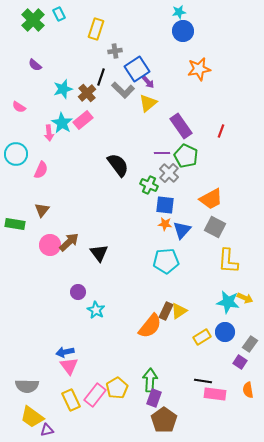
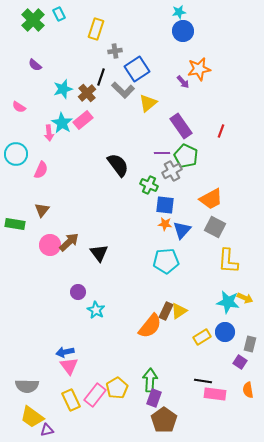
purple arrow at (148, 82): moved 35 px right
gray cross at (169, 173): moved 3 px right, 2 px up; rotated 18 degrees clockwise
gray rectangle at (250, 344): rotated 21 degrees counterclockwise
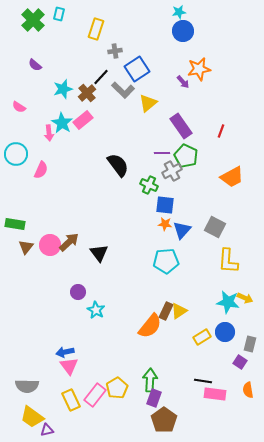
cyan rectangle at (59, 14): rotated 40 degrees clockwise
black line at (101, 77): rotated 24 degrees clockwise
orange trapezoid at (211, 199): moved 21 px right, 22 px up
brown triangle at (42, 210): moved 16 px left, 37 px down
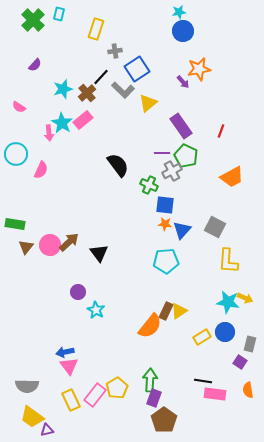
purple semicircle at (35, 65): rotated 88 degrees counterclockwise
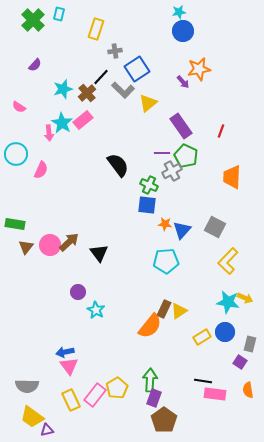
orange trapezoid at (232, 177): rotated 120 degrees clockwise
blue square at (165, 205): moved 18 px left
yellow L-shape at (228, 261): rotated 40 degrees clockwise
brown rectangle at (166, 311): moved 2 px left, 2 px up
